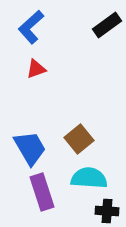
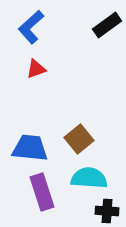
blue trapezoid: rotated 54 degrees counterclockwise
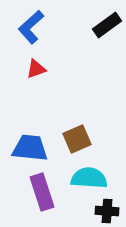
brown square: moved 2 px left; rotated 16 degrees clockwise
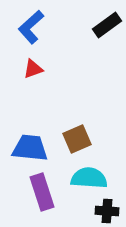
red triangle: moved 3 px left
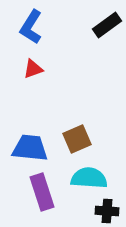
blue L-shape: rotated 16 degrees counterclockwise
